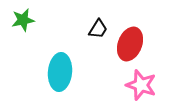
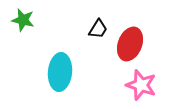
green star: rotated 25 degrees clockwise
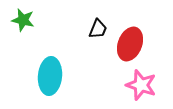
black trapezoid: rotated 10 degrees counterclockwise
cyan ellipse: moved 10 px left, 4 px down
